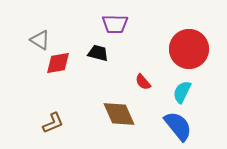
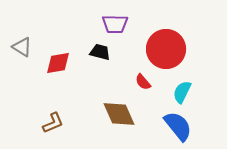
gray triangle: moved 18 px left, 7 px down
red circle: moved 23 px left
black trapezoid: moved 2 px right, 1 px up
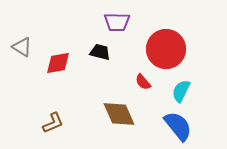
purple trapezoid: moved 2 px right, 2 px up
cyan semicircle: moved 1 px left, 1 px up
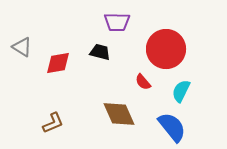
blue semicircle: moved 6 px left, 1 px down
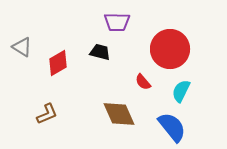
red circle: moved 4 px right
red diamond: rotated 20 degrees counterclockwise
brown L-shape: moved 6 px left, 9 px up
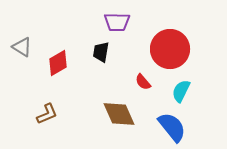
black trapezoid: moved 1 px right; rotated 95 degrees counterclockwise
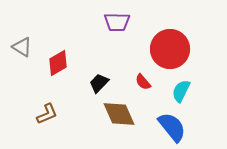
black trapezoid: moved 2 px left, 31 px down; rotated 35 degrees clockwise
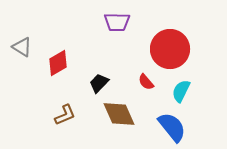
red semicircle: moved 3 px right
brown L-shape: moved 18 px right, 1 px down
